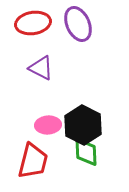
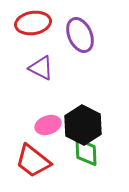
purple ellipse: moved 2 px right, 11 px down
pink ellipse: rotated 15 degrees counterclockwise
red trapezoid: rotated 114 degrees clockwise
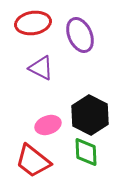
black hexagon: moved 7 px right, 10 px up
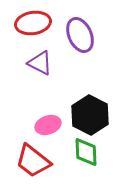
purple triangle: moved 1 px left, 5 px up
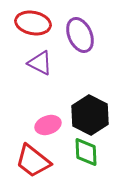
red ellipse: rotated 20 degrees clockwise
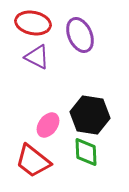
purple triangle: moved 3 px left, 6 px up
black hexagon: rotated 18 degrees counterclockwise
pink ellipse: rotated 35 degrees counterclockwise
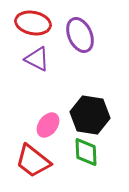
purple triangle: moved 2 px down
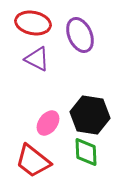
pink ellipse: moved 2 px up
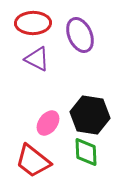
red ellipse: rotated 12 degrees counterclockwise
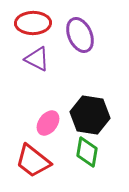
green diamond: moved 1 px right; rotated 12 degrees clockwise
